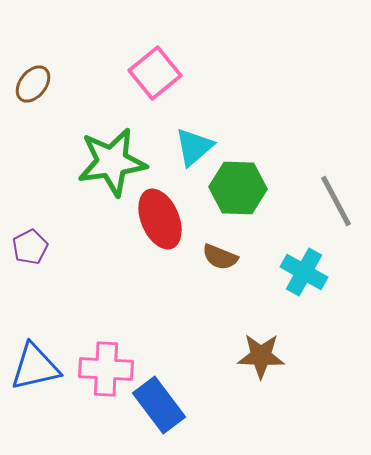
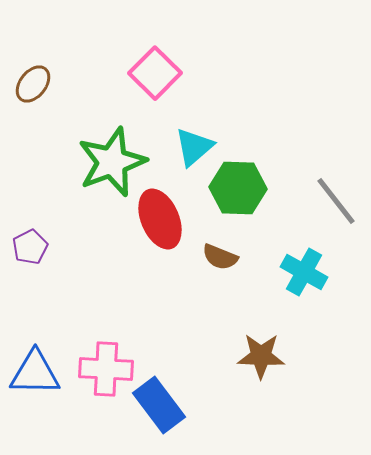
pink square: rotated 6 degrees counterclockwise
green star: rotated 12 degrees counterclockwise
gray line: rotated 10 degrees counterclockwise
blue triangle: moved 6 px down; rotated 14 degrees clockwise
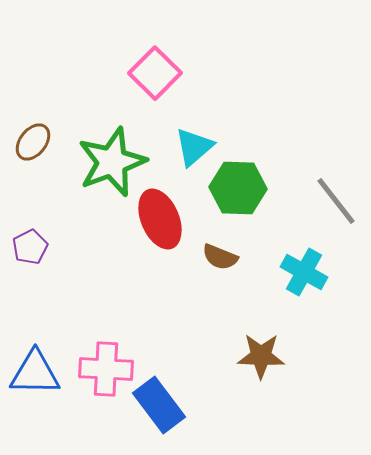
brown ellipse: moved 58 px down
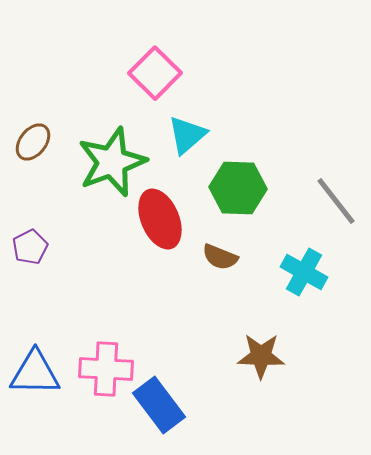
cyan triangle: moved 7 px left, 12 px up
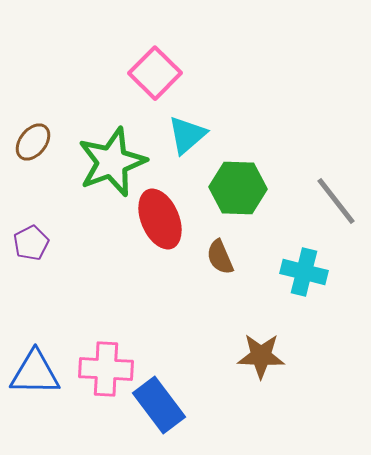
purple pentagon: moved 1 px right, 4 px up
brown semicircle: rotated 45 degrees clockwise
cyan cross: rotated 15 degrees counterclockwise
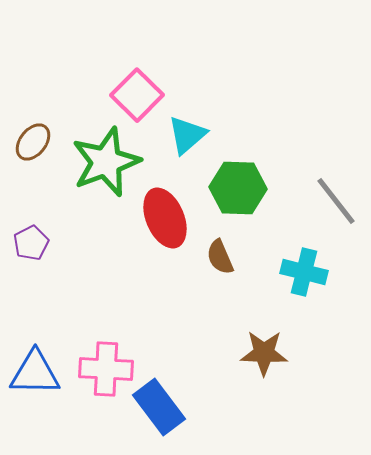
pink square: moved 18 px left, 22 px down
green star: moved 6 px left
red ellipse: moved 5 px right, 1 px up
brown star: moved 3 px right, 3 px up
blue rectangle: moved 2 px down
